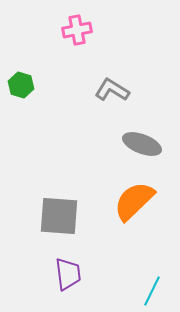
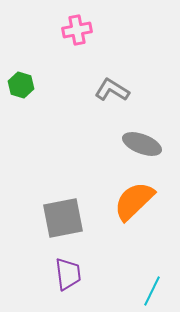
gray square: moved 4 px right, 2 px down; rotated 15 degrees counterclockwise
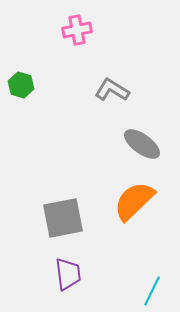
gray ellipse: rotated 15 degrees clockwise
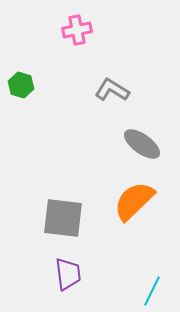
gray square: rotated 18 degrees clockwise
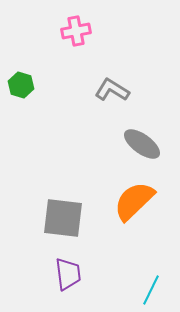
pink cross: moved 1 px left, 1 px down
cyan line: moved 1 px left, 1 px up
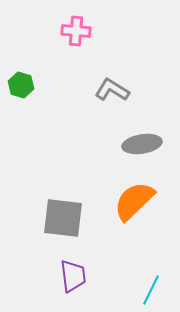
pink cross: rotated 16 degrees clockwise
gray ellipse: rotated 45 degrees counterclockwise
purple trapezoid: moved 5 px right, 2 px down
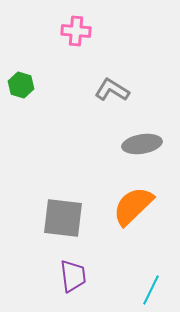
orange semicircle: moved 1 px left, 5 px down
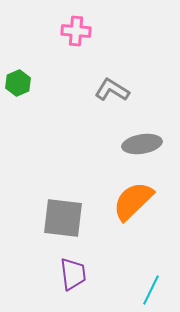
green hexagon: moved 3 px left, 2 px up; rotated 20 degrees clockwise
orange semicircle: moved 5 px up
purple trapezoid: moved 2 px up
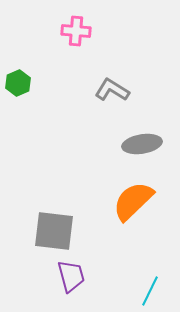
gray square: moved 9 px left, 13 px down
purple trapezoid: moved 2 px left, 2 px down; rotated 8 degrees counterclockwise
cyan line: moved 1 px left, 1 px down
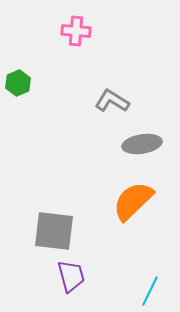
gray L-shape: moved 11 px down
